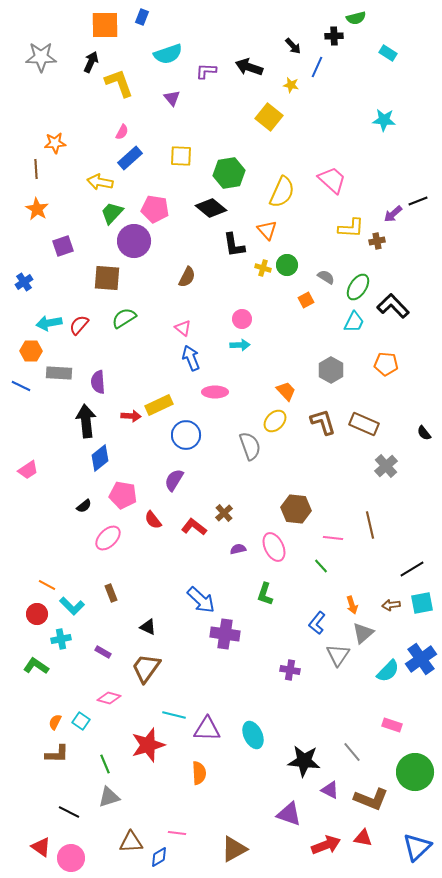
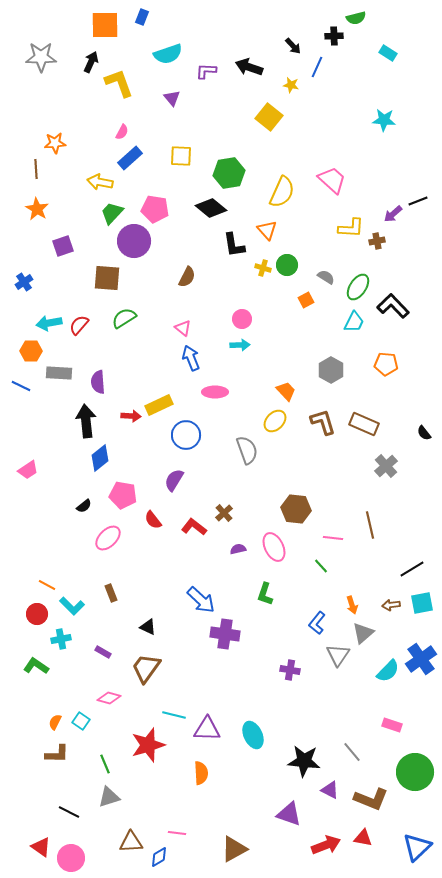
gray semicircle at (250, 446): moved 3 px left, 4 px down
orange semicircle at (199, 773): moved 2 px right
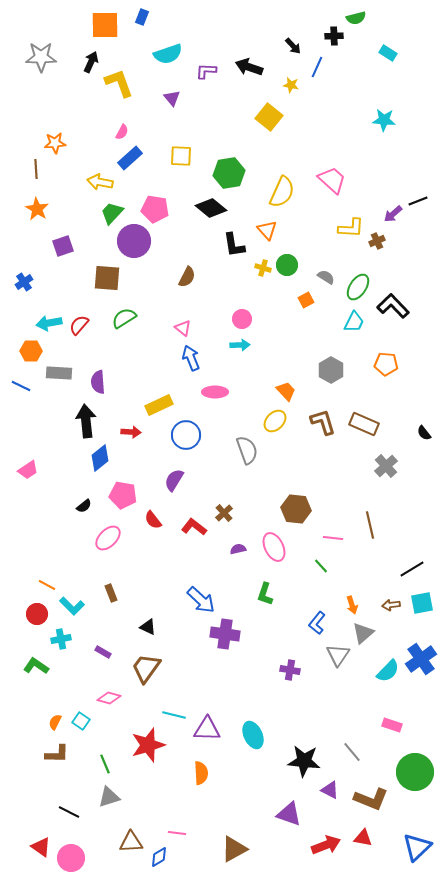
brown cross at (377, 241): rotated 14 degrees counterclockwise
red arrow at (131, 416): moved 16 px down
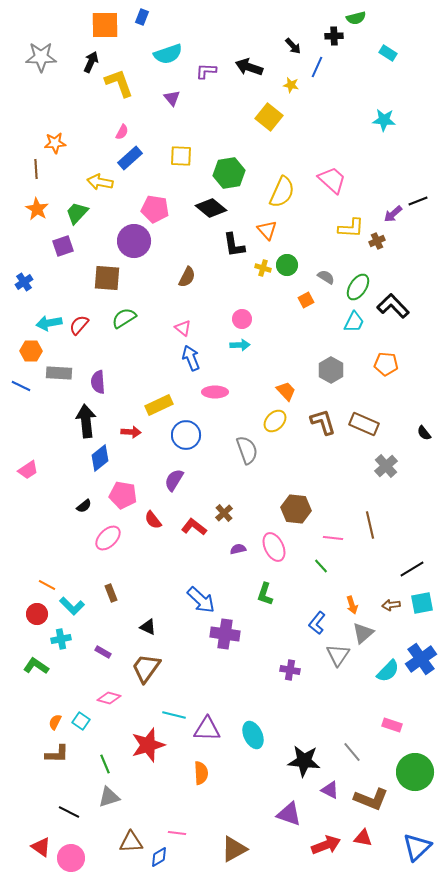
green trapezoid at (112, 213): moved 35 px left
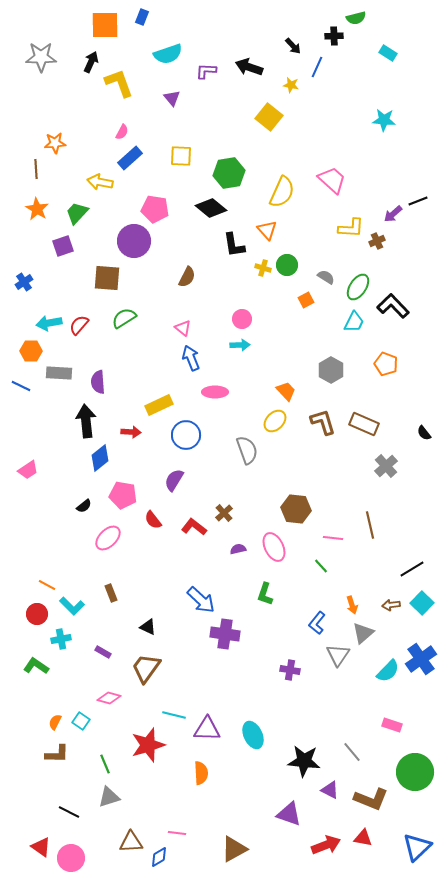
orange pentagon at (386, 364): rotated 15 degrees clockwise
cyan square at (422, 603): rotated 35 degrees counterclockwise
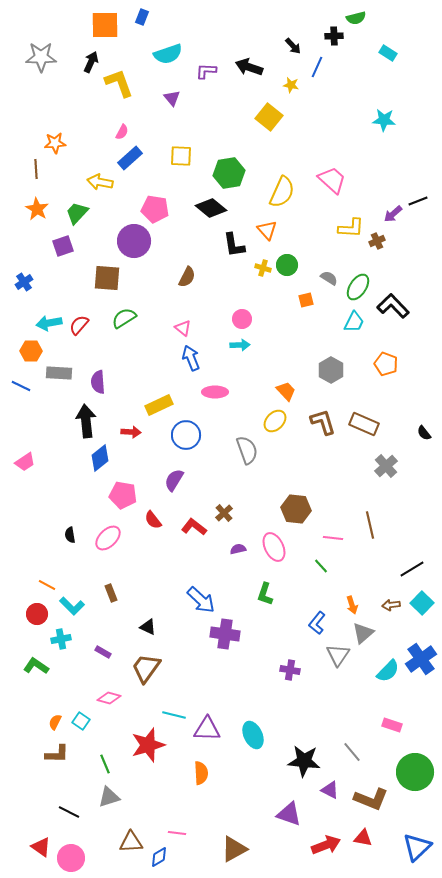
gray semicircle at (326, 277): moved 3 px right, 1 px down
orange square at (306, 300): rotated 14 degrees clockwise
pink trapezoid at (28, 470): moved 3 px left, 8 px up
black semicircle at (84, 506): moved 14 px left, 29 px down; rotated 119 degrees clockwise
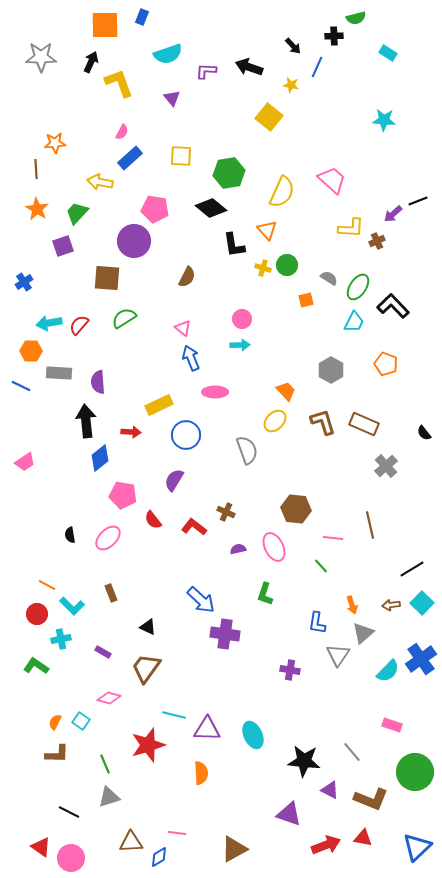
brown cross at (224, 513): moved 2 px right, 1 px up; rotated 24 degrees counterclockwise
blue L-shape at (317, 623): rotated 30 degrees counterclockwise
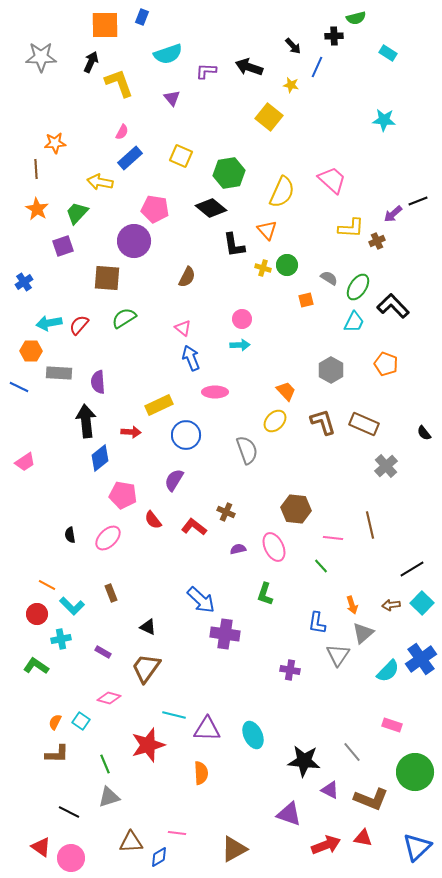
yellow square at (181, 156): rotated 20 degrees clockwise
blue line at (21, 386): moved 2 px left, 1 px down
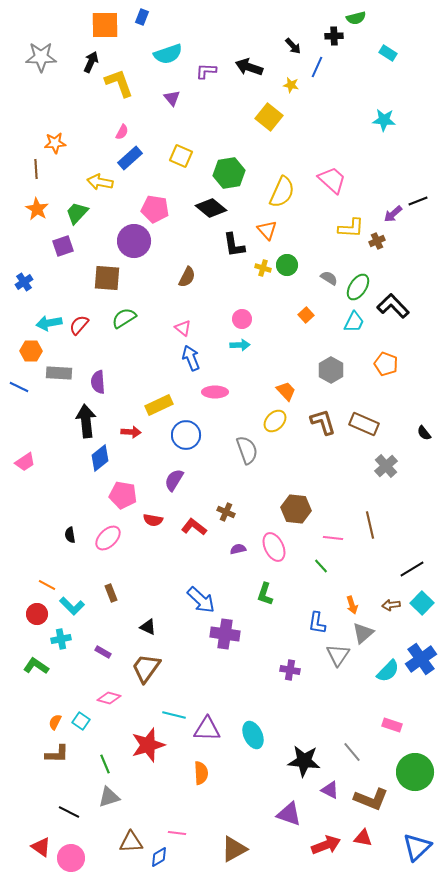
orange square at (306, 300): moved 15 px down; rotated 28 degrees counterclockwise
red semicircle at (153, 520): rotated 42 degrees counterclockwise
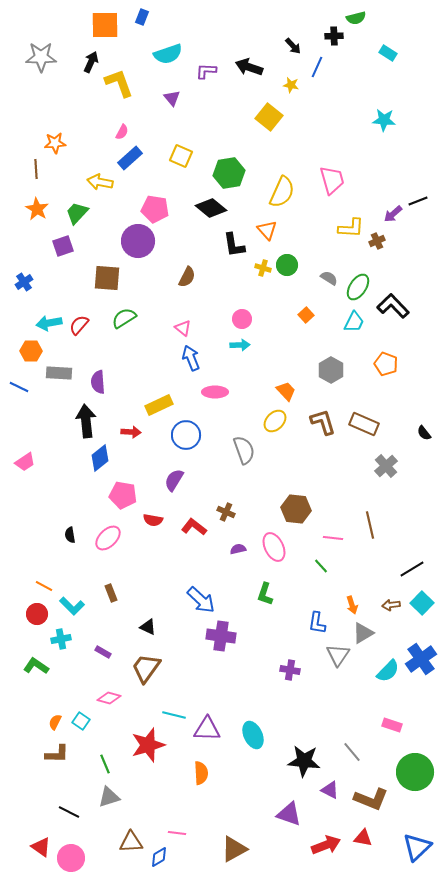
pink trapezoid at (332, 180): rotated 32 degrees clockwise
purple circle at (134, 241): moved 4 px right
gray semicircle at (247, 450): moved 3 px left
orange line at (47, 585): moved 3 px left, 1 px down
gray triangle at (363, 633): rotated 10 degrees clockwise
purple cross at (225, 634): moved 4 px left, 2 px down
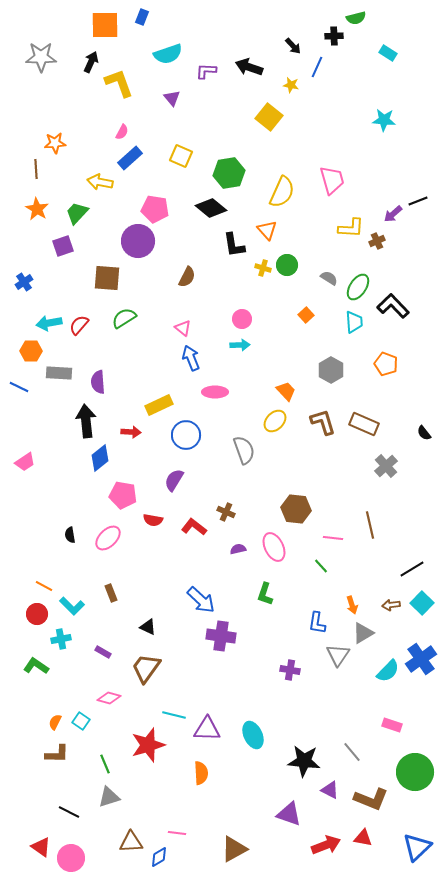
cyan trapezoid at (354, 322): rotated 30 degrees counterclockwise
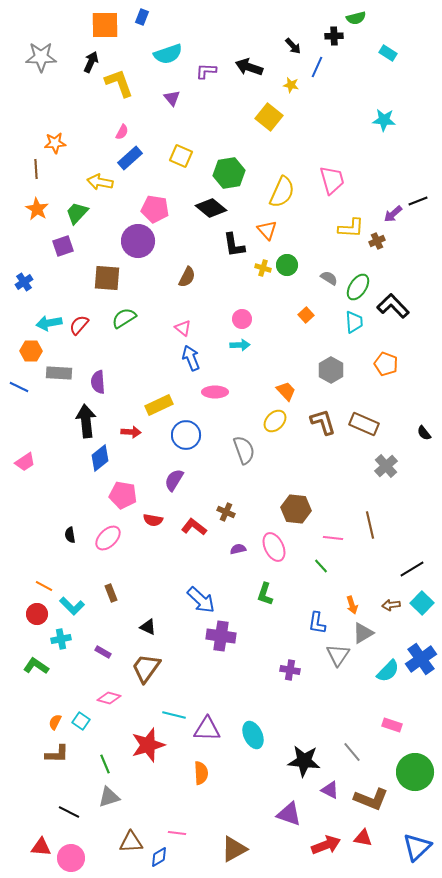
red triangle at (41, 847): rotated 30 degrees counterclockwise
